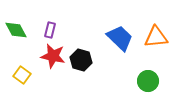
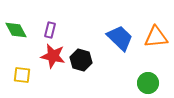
yellow square: rotated 30 degrees counterclockwise
green circle: moved 2 px down
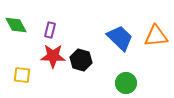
green diamond: moved 5 px up
orange triangle: moved 1 px up
red star: rotated 10 degrees counterclockwise
green circle: moved 22 px left
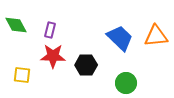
black hexagon: moved 5 px right, 5 px down; rotated 15 degrees counterclockwise
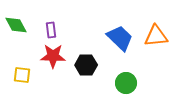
purple rectangle: moved 1 px right; rotated 21 degrees counterclockwise
